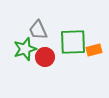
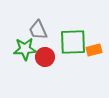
green star: rotated 15 degrees clockwise
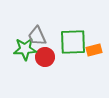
gray trapezoid: moved 1 px left, 6 px down
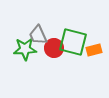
gray trapezoid: moved 1 px right, 1 px up
green square: rotated 16 degrees clockwise
red circle: moved 9 px right, 9 px up
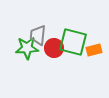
gray trapezoid: rotated 30 degrees clockwise
green star: moved 2 px right, 1 px up
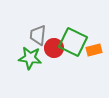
green square: rotated 12 degrees clockwise
green star: moved 3 px right, 10 px down; rotated 10 degrees clockwise
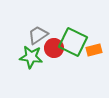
gray trapezoid: rotated 50 degrees clockwise
green star: moved 1 px right, 1 px up
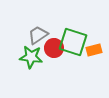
green square: rotated 8 degrees counterclockwise
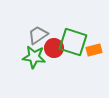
green star: moved 3 px right
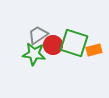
green square: moved 1 px right, 1 px down
red circle: moved 1 px left, 3 px up
green star: moved 3 px up
